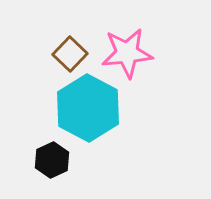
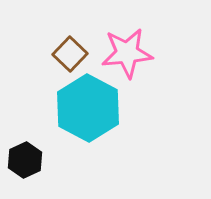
black hexagon: moved 27 px left
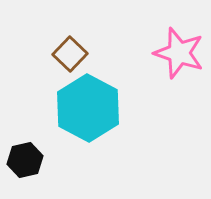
pink star: moved 52 px right; rotated 24 degrees clockwise
black hexagon: rotated 12 degrees clockwise
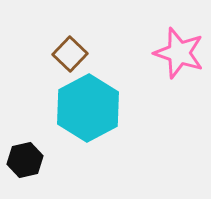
cyan hexagon: rotated 4 degrees clockwise
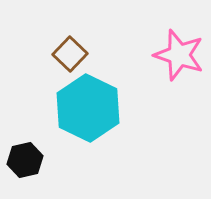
pink star: moved 2 px down
cyan hexagon: rotated 6 degrees counterclockwise
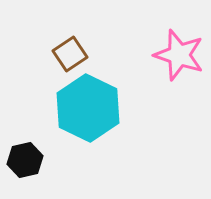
brown square: rotated 12 degrees clockwise
